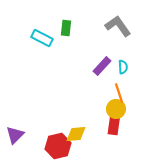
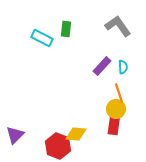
green rectangle: moved 1 px down
yellow diamond: rotated 10 degrees clockwise
red hexagon: rotated 25 degrees counterclockwise
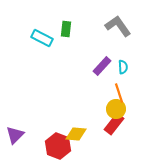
red rectangle: rotated 30 degrees clockwise
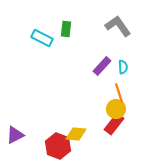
purple triangle: rotated 18 degrees clockwise
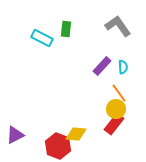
orange line: rotated 18 degrees counterclockwise
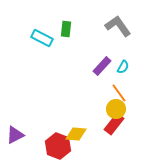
cyan semicircle: rotated 32 degrees clockwise
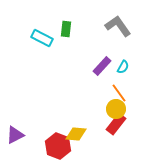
red rectangle: moved 2 px right
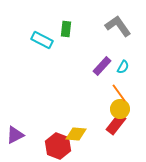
cyan rectangle: moved 2 px down
yellow circle: moved 4 px right
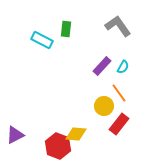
yellow circle: moved 16 px left, 3 px up
red rectangle: moved 3 px right
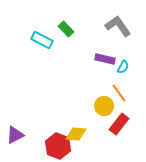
green rectangle: rotated 49 degrees counterclockwise
purple rectangle: moved 3 px right, 7 px up; rotated 60 degrees clockwise
